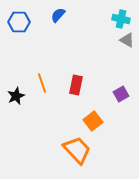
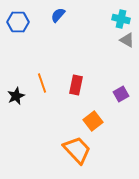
blue hexagon: moved 1 px left
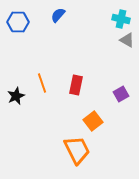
orange trapezoid: rotated 16 degrees clockwise
